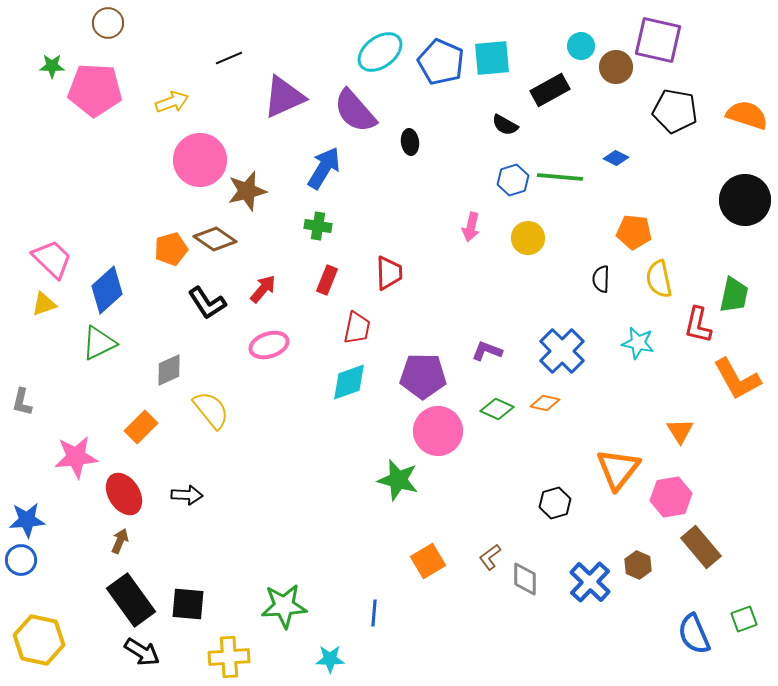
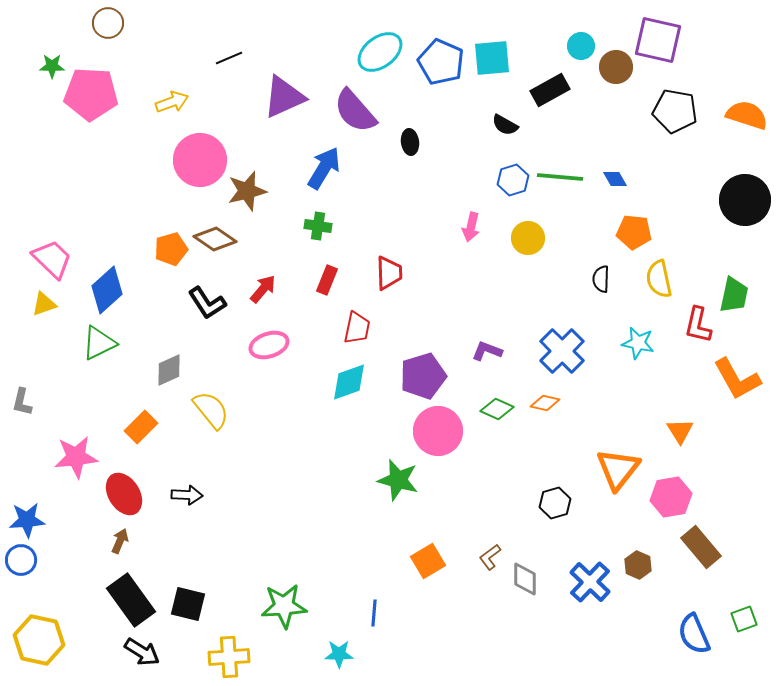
pink pentagon at (95, 90): moved 4 px left, 4 px down
blue diamond at (616, 158): moved 1 px left, 21 px down; rotated 35 degrees clockwise
purple pentagon at (423, 376): rotated 18 degrees counterclockwise
black square at (188, 604): rotated 9 degrees clockwise
cyan star at (330, 659): moved 9 px right, 5 px up
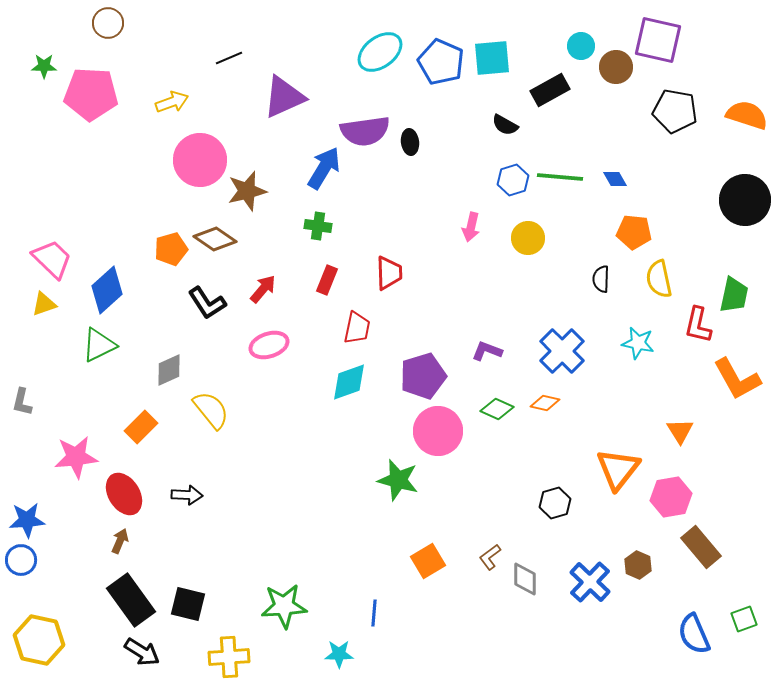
green star at (52, 66): moved 8 px left
purple semicircle at (355, 111): moved 10 px right, 20 px down; rotated 57 degrees counterclockwise
green triangle at (99, 343): moved 2 px down
